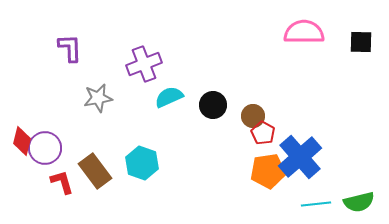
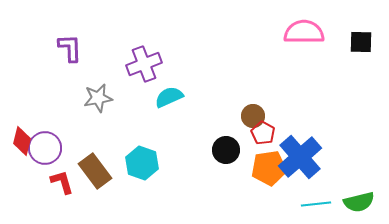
black circle: moved 13 px right, 45 px down
orange pentagon: moved 1 px right, 3 px up
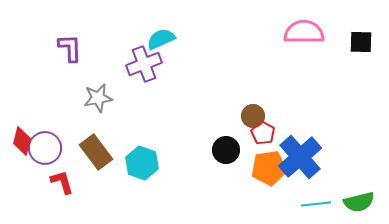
cyan semicircle: moved 8 px left, 58 px up
brown rectangle: moved 1 px right, 19 px up
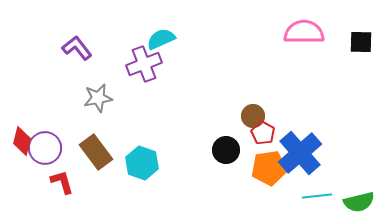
purple L-shape: moved 7 px right; rotated 36 degrees counterclockwise
blue cross: moved 4 px up
cyan line: moved 1 px right, 8 px up
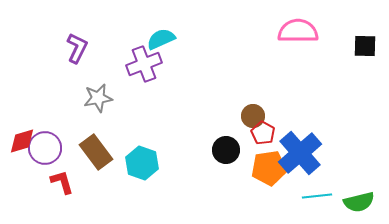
pink semicircle: moved 6 px left, 1 px up
black square: moved 4 px right, 4 px down
purple L-shape: rotated 64 degrees clockwise
red diamond: rotated 60 degrees clockwise
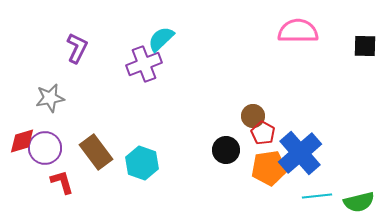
cyan semicircle: rotated 20 degrees counterclockwise
gray star: moved 48 px left
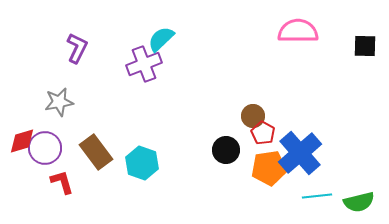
gray star: moved 9 px right, 4 px down
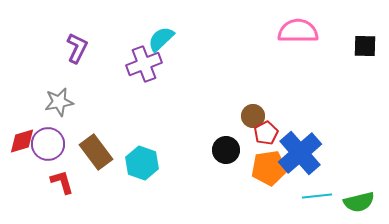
red pentagon: moved 3 px right; rotated 15 degrees clockwise
purple circle: moved 3 px right, 4 px up
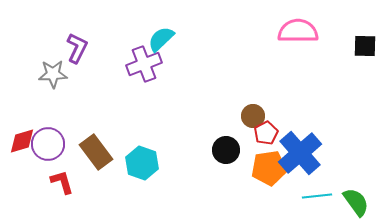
gray star: moved 6 px left, 28 px up; rotated 8 degrees clockwise
green semicircle: moved 3 px left; rotated 112 degrees counterclockwise
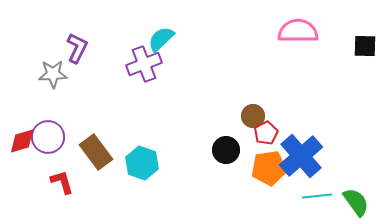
purple circle: moved 7 px up
blue cross: moved 1 px right, 3 px down
